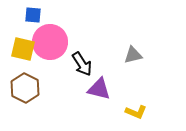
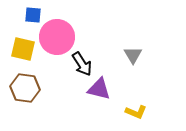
pink circle: moved 7 px right, 5 px up
gray triangle: rotated 48 degrees counterclockwise
brown hexagon: rotated 20 degrees counterclockwise
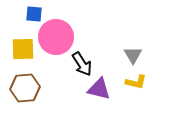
blue square: moved 1 px right, 1 px up
pink circle: moved 1 px left
yellow square: rotated 15 degrees counterclockwise
brown hexagon: rotated 12 degrees counterclockwise
yellow L-shape: moved 30 px up; rotated 10 degrees counterclockwise
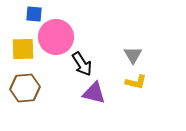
purple triangle: moved 5 px left, 4 px down
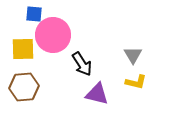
pink circle: moved 3 px left, 2 px up
brown hexagon: moved 1 px left, 1 px up
purple triangle: moved 3 px right, 1 px down
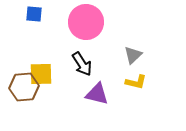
pink circle: moved 33 px right, 13 px up
yellow square: moved 18 px right, 25 px down
gray triangle: rotated 18 degrees clockwise
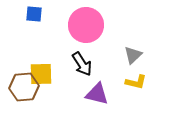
pink circle: moved 3 px down
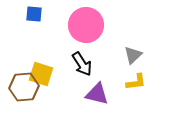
yellow square: rotated 20 degrees clockwise
yellow L-shape: rotated 20 degrees counterclockwise
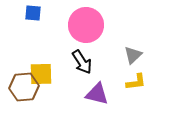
blue square: moved 1 px left, 1 px up
black arrow: moved 2 px up
yellow square: rotated 20 degrees counterclockwise
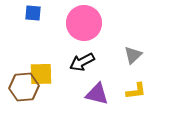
pink circle: moved 2 px left, 2 px up
black arrow: rotated 95 degrees clockwise
yellow L-shape: moved 9 px down
